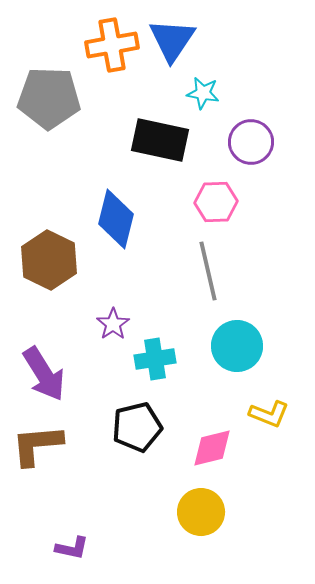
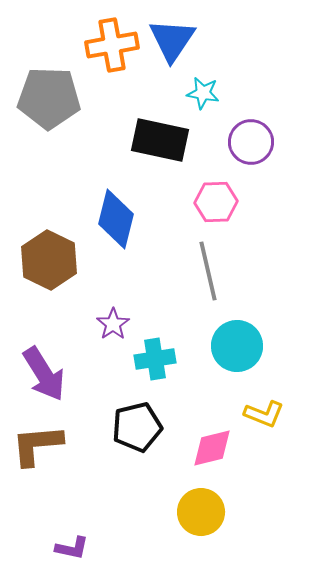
yellow L-shape: moved 5 px left
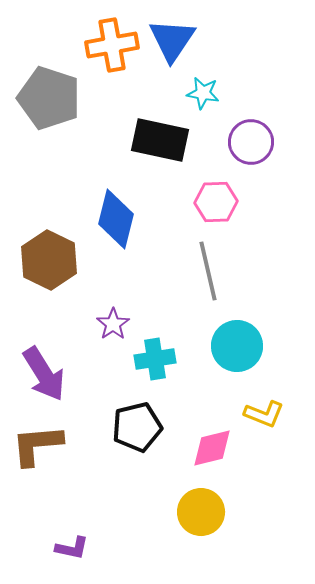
gray pentagon: rotated 16 degrees clockwise
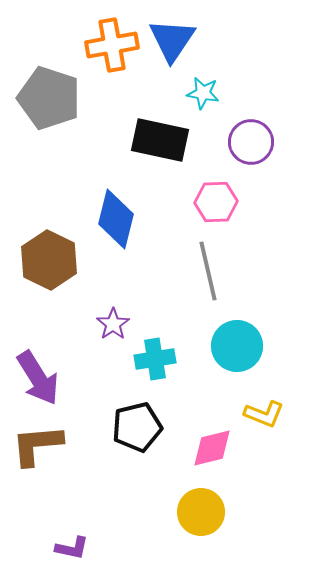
purple arrow: moved 6 px left, 4 px down
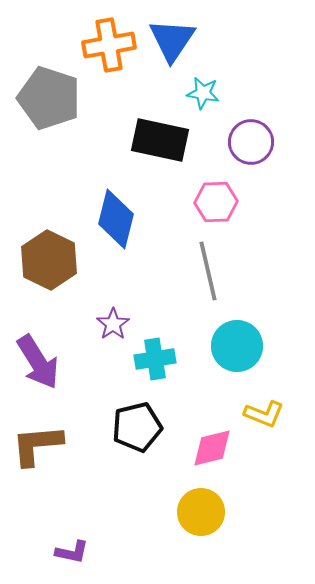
orange cross: moved 3 px left
purple arrow: moved 16 px up
purple L-shape: moved 4 px down
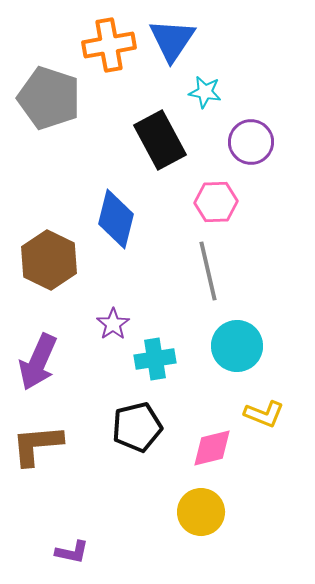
cyan star: moved 2 px right, 1 px up
black rectangle: rotated 50 degrees clockwise
purple arrow: rotated 56 degrees clockwise
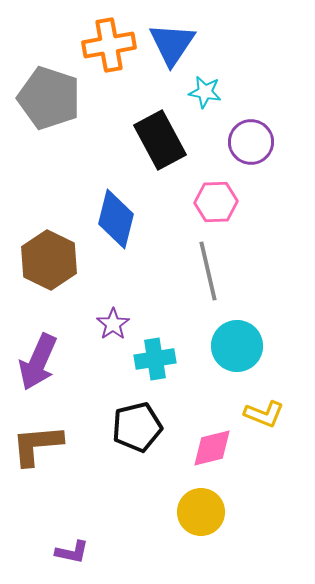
blue triangle: moved 4 px down
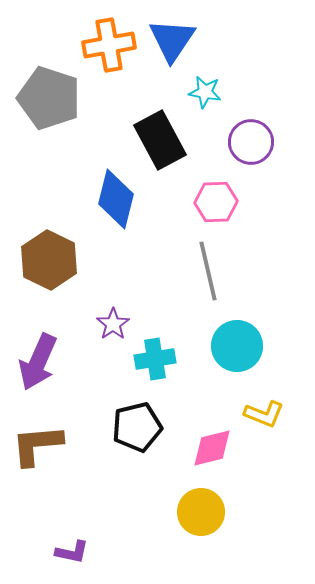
blue triangle: moved 4 px up
blue diamond: moved 20 px up
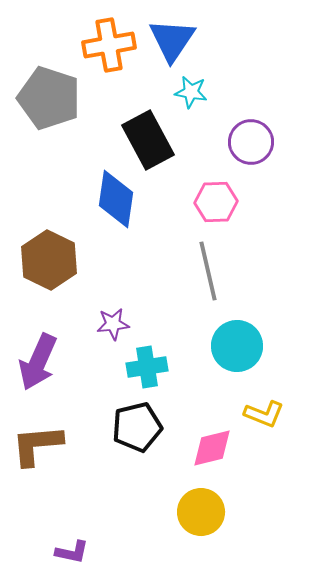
cyan star: moved 14 px left
black rectangle: moved 12 px left
blue diamond: rotated 6 degrees counterclockwise
purple star: rotated 28 degrees clockwise
cyan cross: moved 8 px left, 8 px down
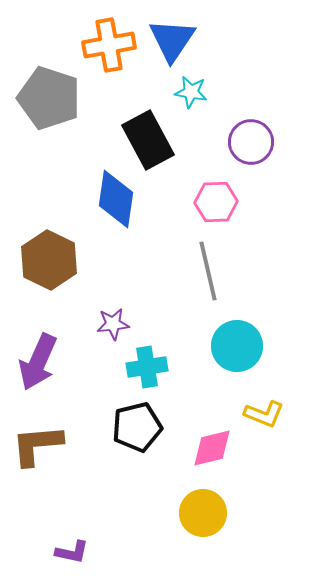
yellow circle: moved 2 px right, 1 px down
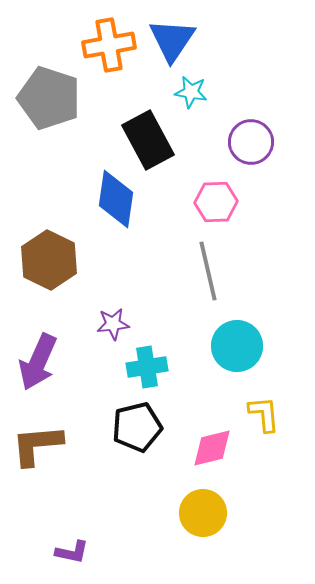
yellow L-shape: rotated 117 degrees counterclockwise
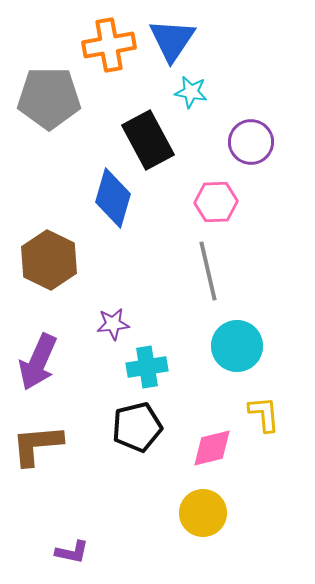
gray pentagon: rotated 18 degrees counterclockwise
blue diamond: moved 3 px left, 1 px up; rotated 8 degrees clockwise
